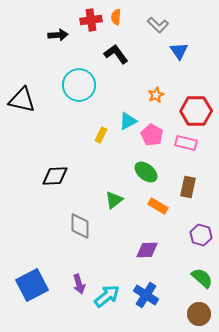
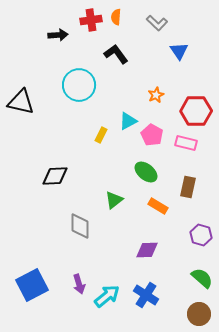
gray L-shape: moved 1 px left, 2 px up
black triangle: moved 1 px left, 2 px down
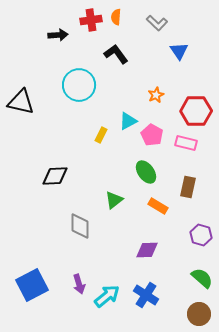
green ellipse: rotated 15 degrees clockwise
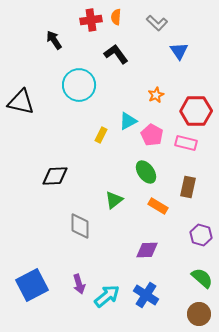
black arrow: moved 4 px left, 5 px down; rotated 120 degrees counterclockwise
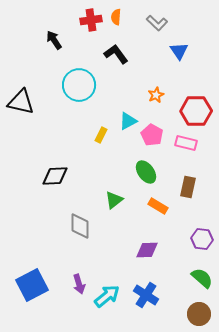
purple hexagon: moved 1 px right, 4 px down; rotated 10 degrees counterclockwise
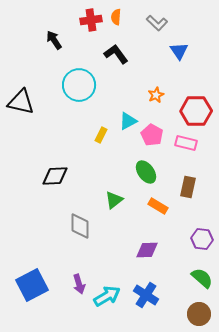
cyan arrow: rotated 8 degrees clockwise
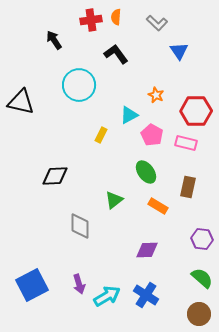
orange star: rotated 21 degrees counterclockwise
cyan triangle: moved 1 px right, 6 px up
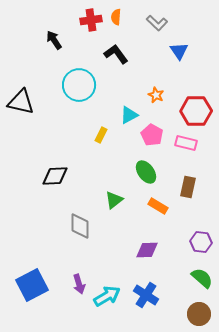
purple hexagon: moved 1 px left, 3 px down
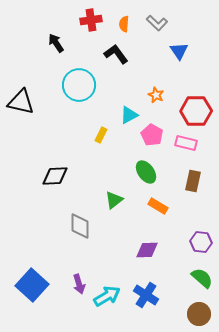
orange semicircle: moved 8 px right, 7 px down
black arrow: moved 2 px right, 3 px down
brown rectangle: moved 5 px right, 6 px up
blue square: rotated 20 degrees counterclockwise
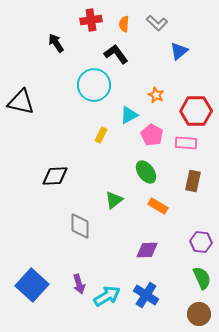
blue triangle: rotated 24 degrees clockwise
cyan circle: moved 15 px right
pink rectangle: rotated 10 degrees counterclockwise
green semicircle: rotated 25 degrees clockwise
